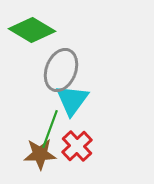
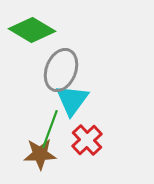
red cross: moved 10 px right, 6 px up
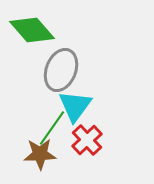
green diamond: rotated 18 degrees clockwise
cyan triangle: moved 3 px right, 6 px down
green line: moved 2 px right, 1 px up; rotated 15 degrees clockwise
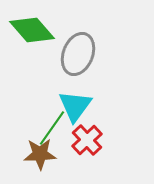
gray ellipse: moved 17 px right, 16 px up
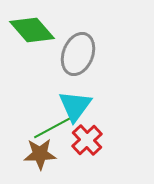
green line: rotated 27 degrees clockwise
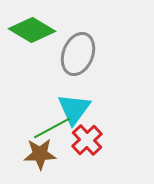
green diamond: rotated 18 degrees counterclockwise
cyan triangle: moved 1 px left, 3 px down
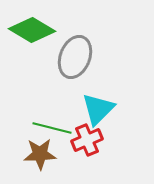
gray ellipse: moved 3 px left, 3 px down
cyan triangle: moved 24 px right; rotated 9 degrees clockwise
green line: rotated 42 degrees clockwise
red cross: rotated 20 degrees clockwise
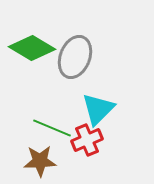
green diamond: moved 18 px down
green line: rotated 9 degrees clockwise
brown star: moved 7 px down
